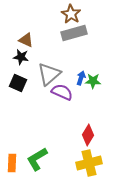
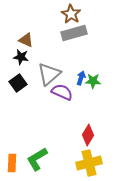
black square: rotated 30 degrees clockwise
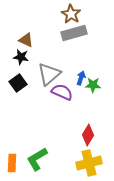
green star: moved 4 px down
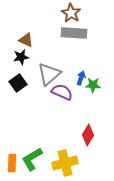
brown star: moved 1 px up
gray rectangle: rotated 20 degrees clockwise
black star: rotated 21 degrees counterclockwise
green L-shape: moved 5 px left
yellow cross: moved 24 px left
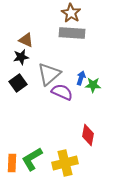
gray rectangle: moved 2 px left
red diamond: rotated 20 degrees counterclockwise
